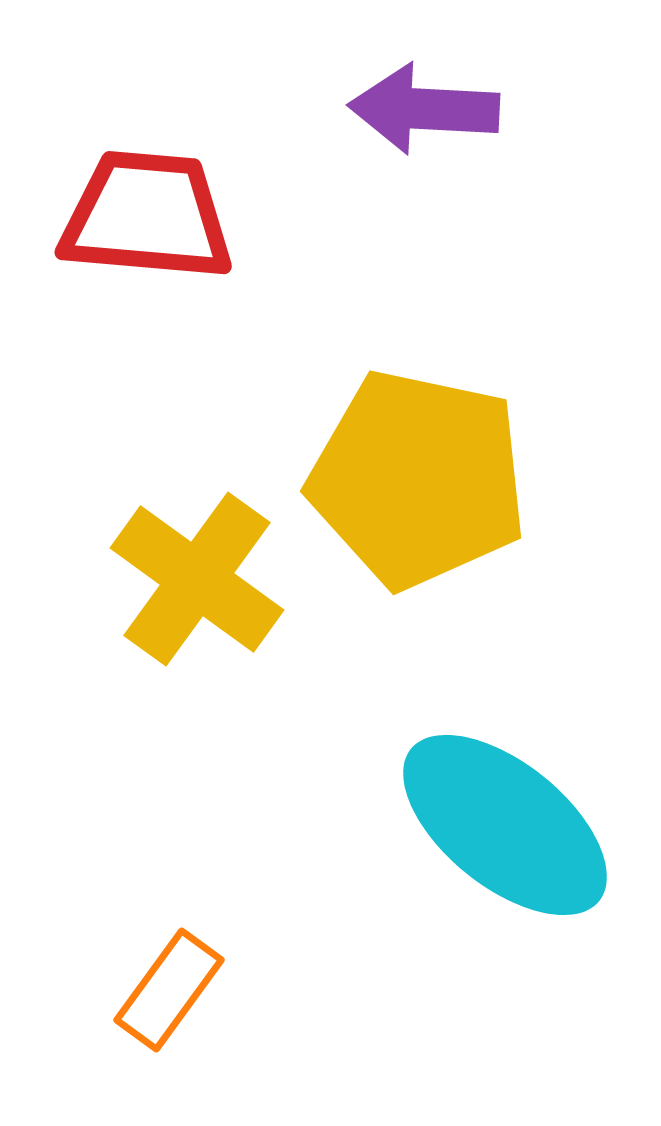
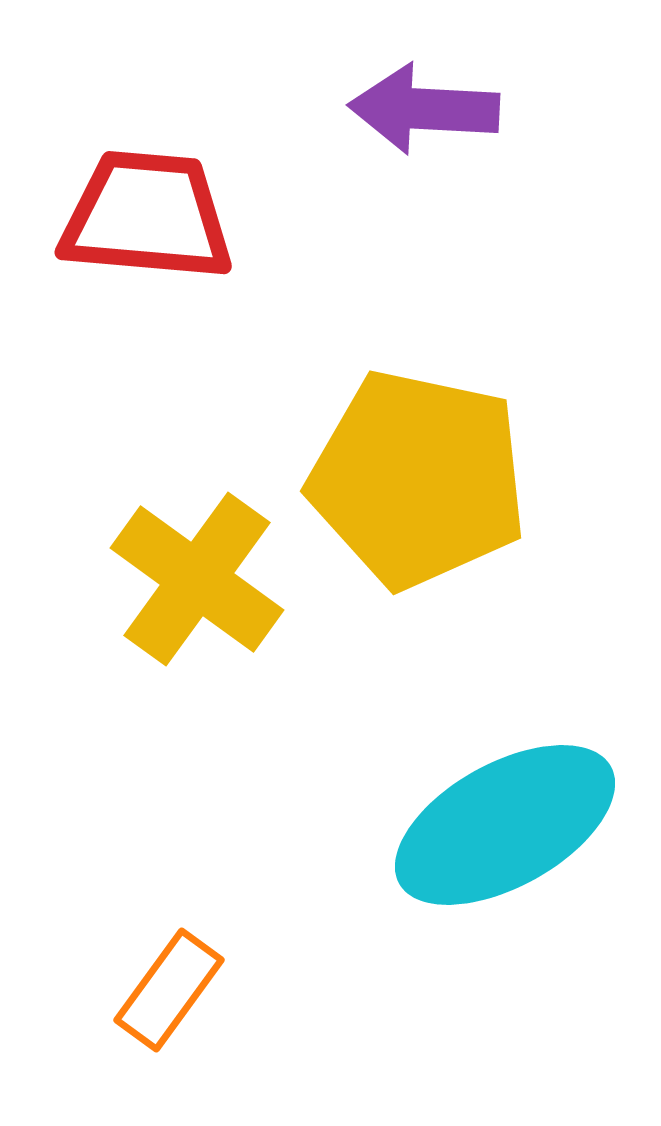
cyan ellipse: rotated 68 degrees counterclockwise
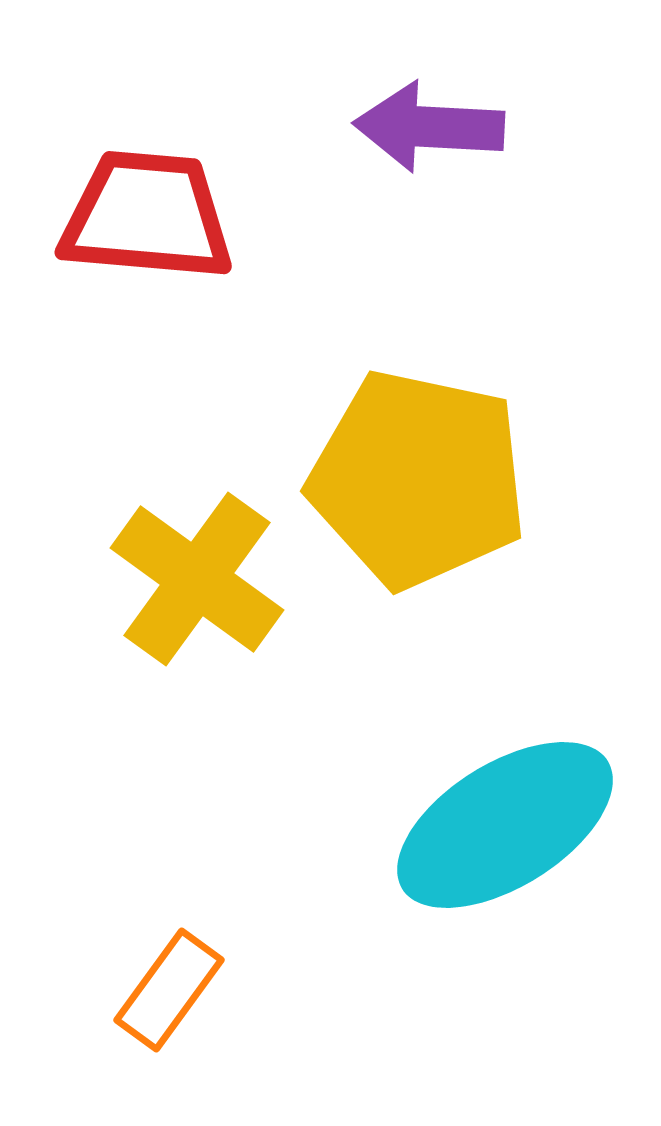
purple arrow: moved 5 px right, 18 px down
cyan ellipse: rotated 3 degrees counterclockwise
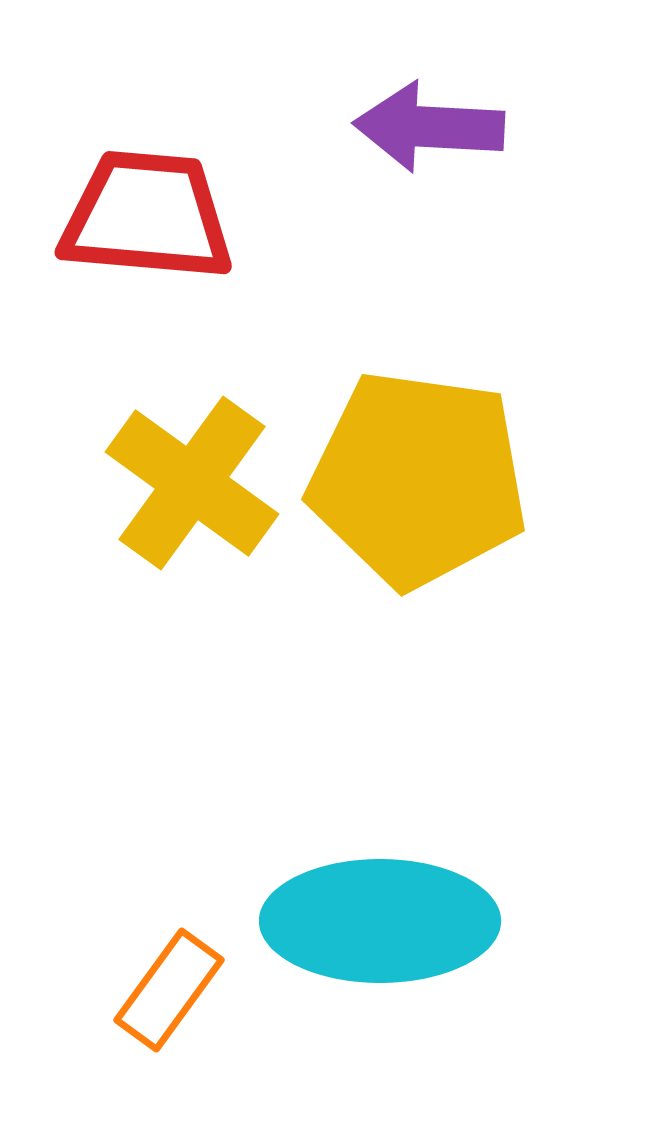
yellow pentagon: rotated 4 degrees counterclockwise
yellow cross: moved 5 px left, 96 px up
cyan ellipse: moved 125 px left, 96 px down; rotated 32 degrees clockwise
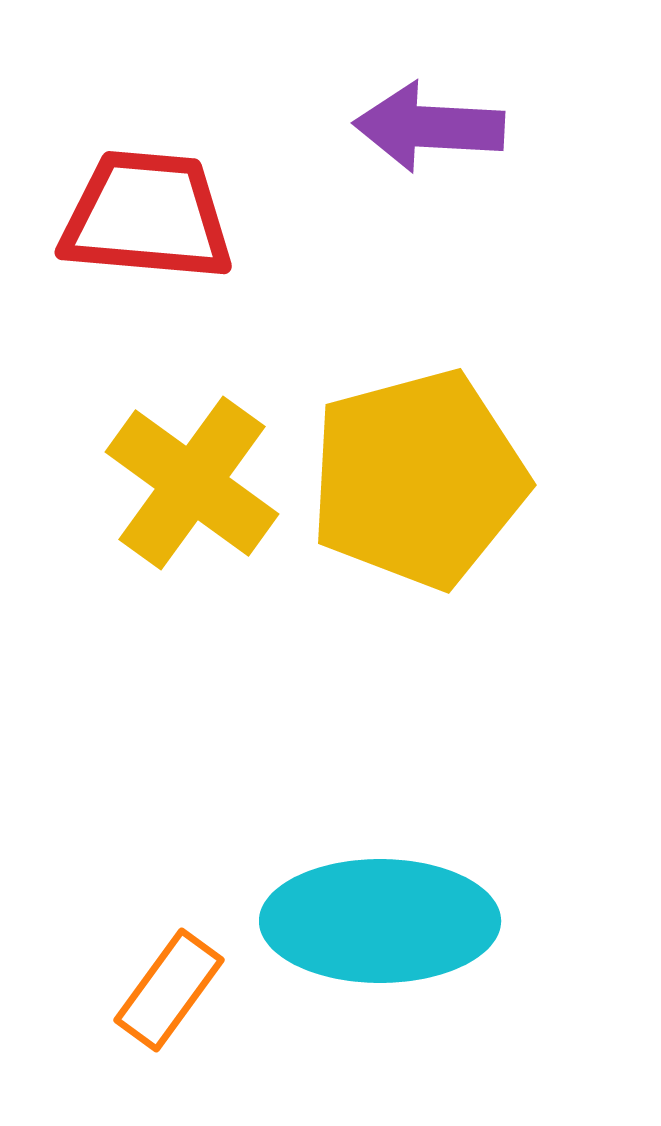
yellow pentagon: rotated 23 degrees counterclockwise
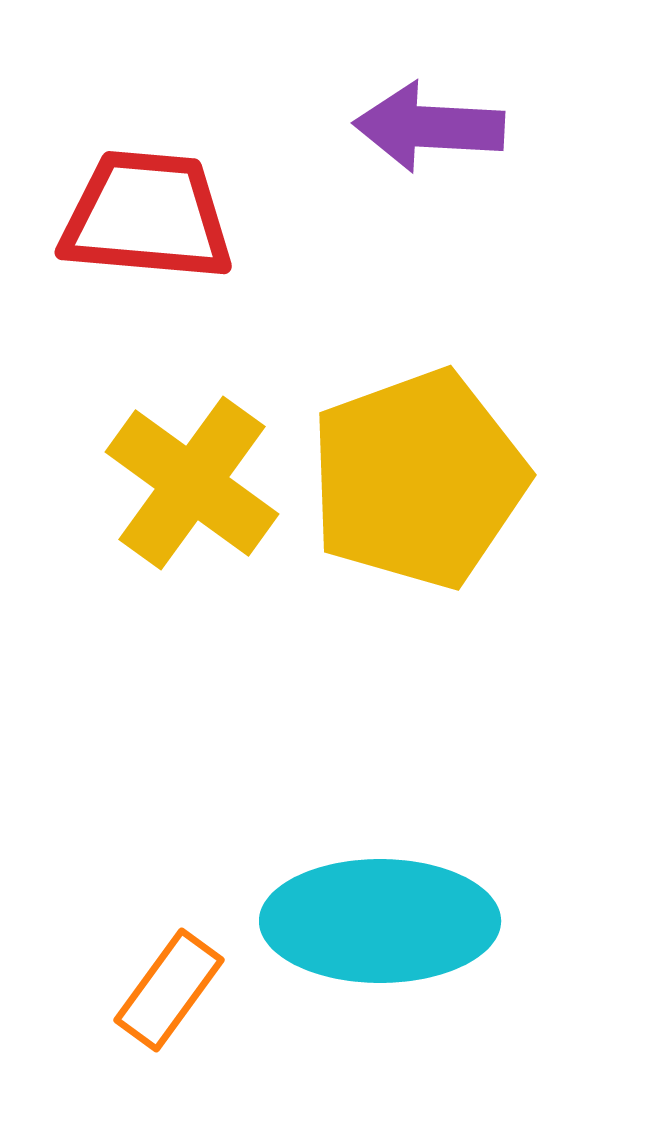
yellow pentagon: rotated 5 degrees counterclockwise
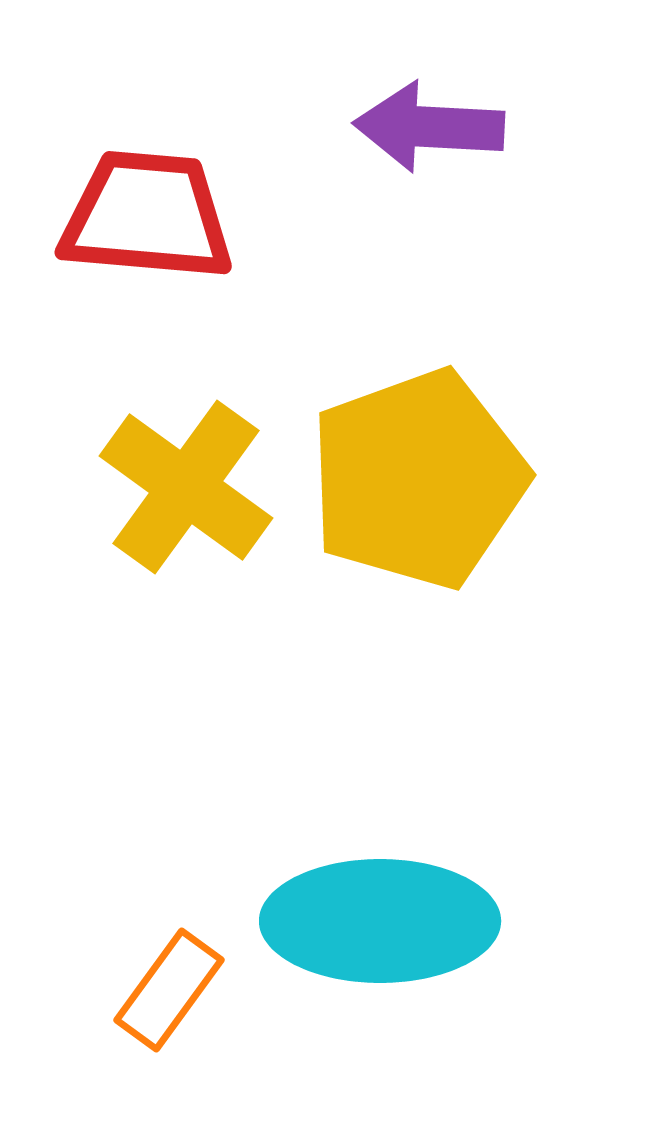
yellow cross: moved 6 px left, 4 px down
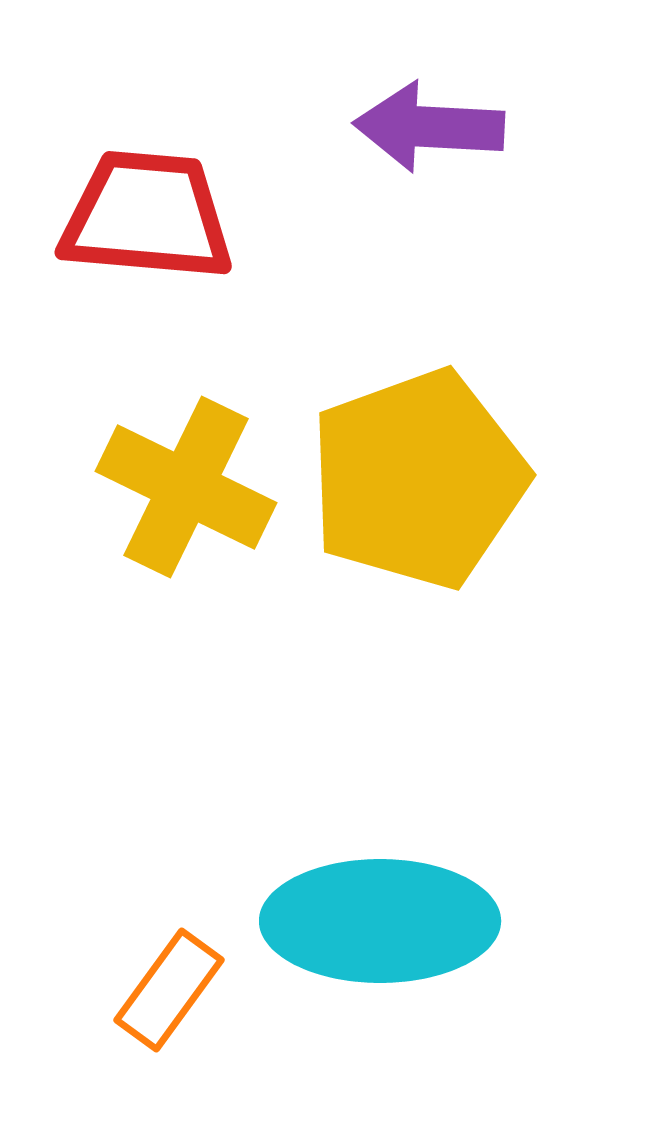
yellow cross: rotated 10 degrees counterclockwise
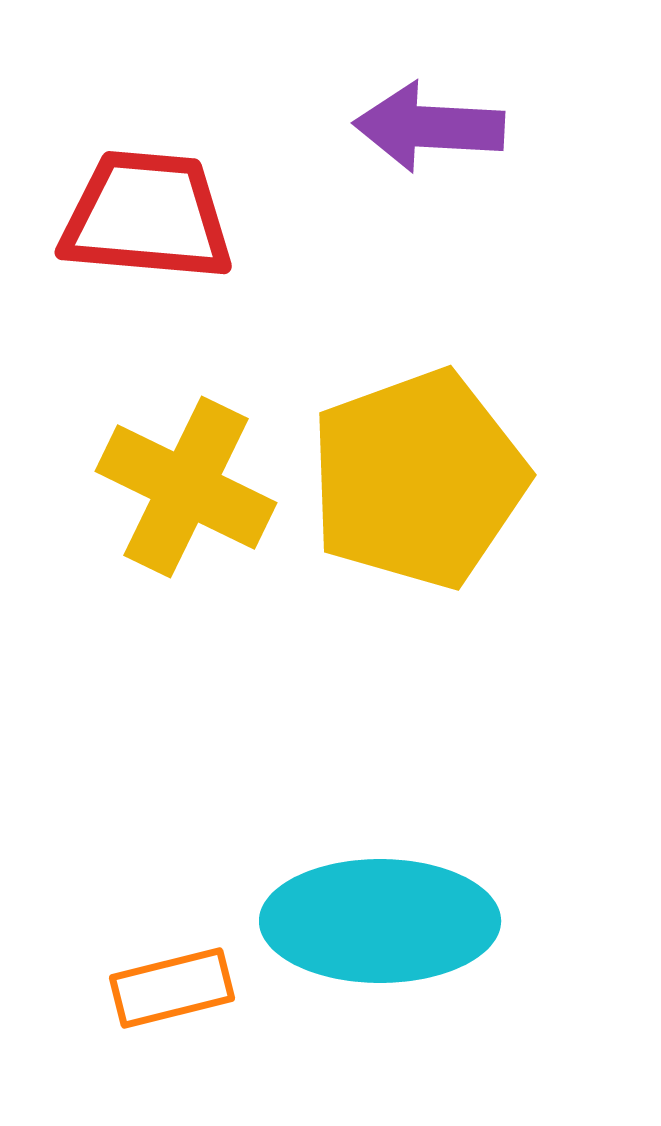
orange rectangle: moved 3 px right, 2 px up; rotated 40 degrees clockwise
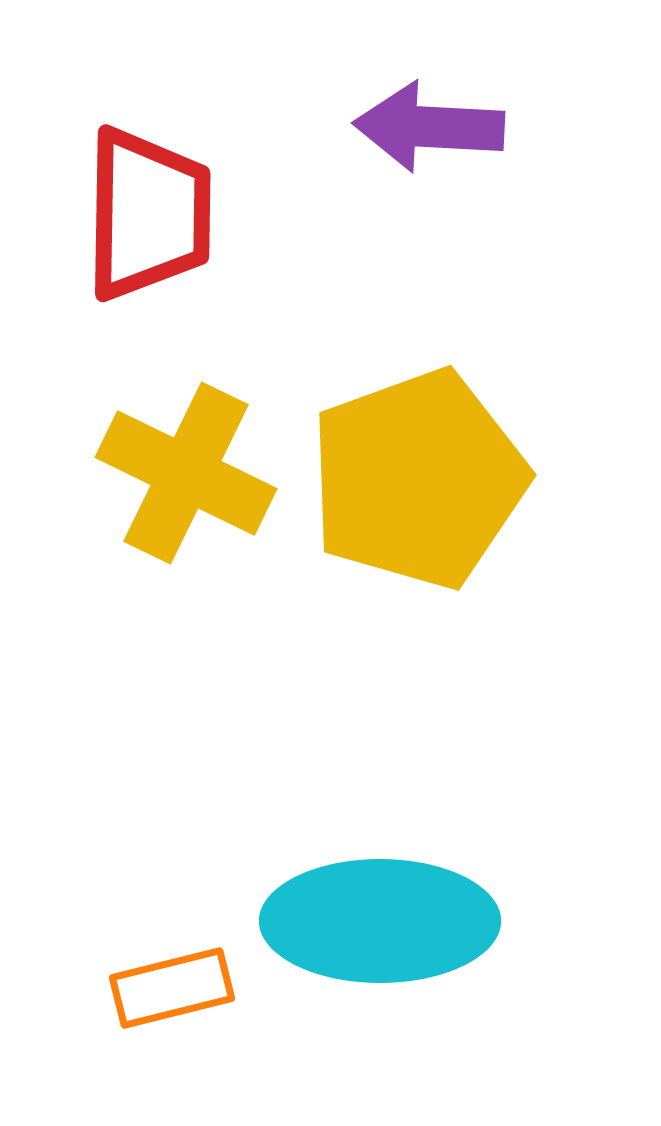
red trapezoid: moved 1 px right, 2 px up; rotated 86 degrees clockwise
yellow cross: moved 14 px up
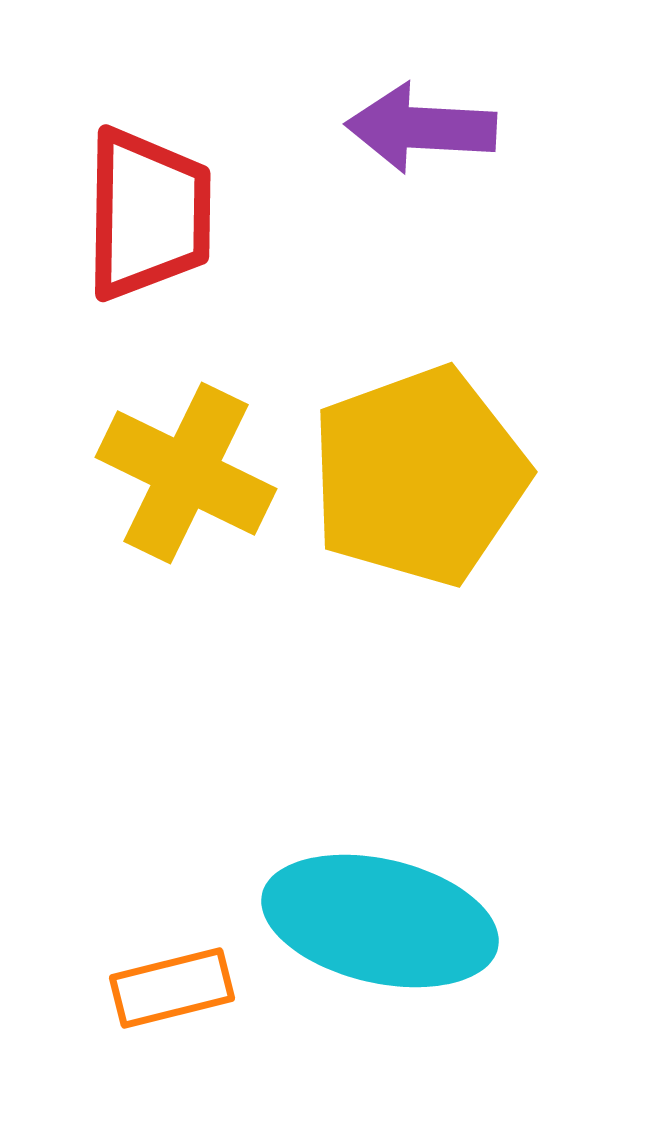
purple arrow: moved 8 px left, 1 px down
yellow pentagon: moved 1 px right, 3 px up
cyan ellipse: rotated 13 degrees clockwise
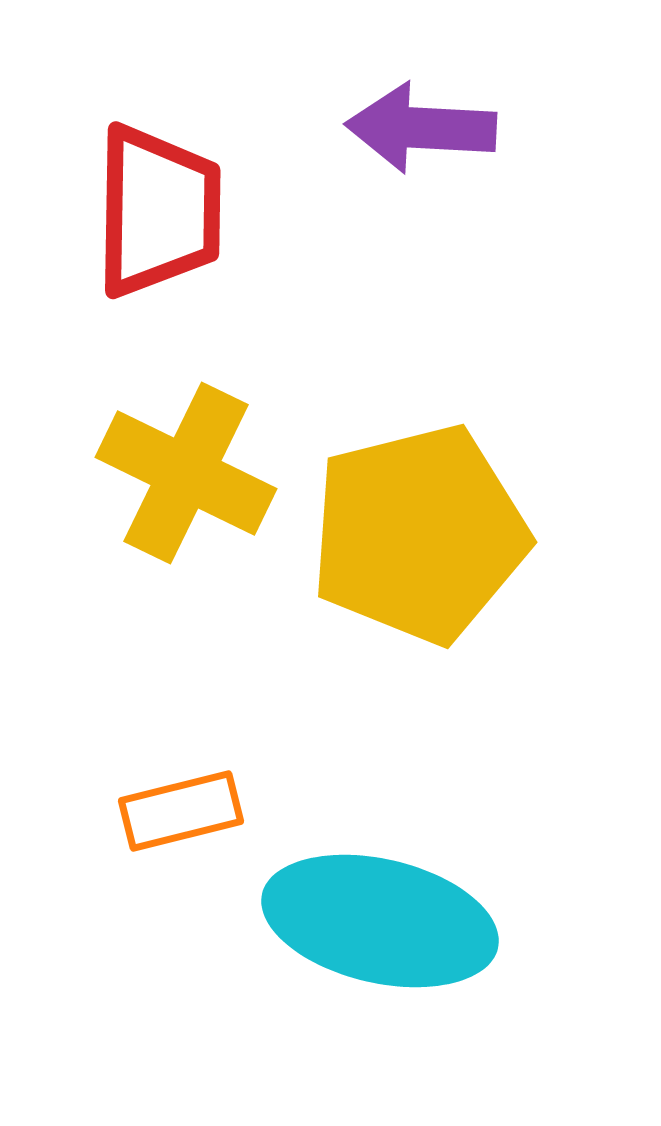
red trapezoid: moved 10 px right, 3 px up
yellow pentagon: moved 58 px down; rotated 6 degrees clockwise
orange rectangle: moved 9 px right, 177 px up
